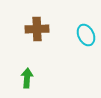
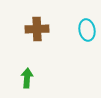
cyan ellipse: moved 1 px right, 5 px up; rotated 15 degrees clockwise
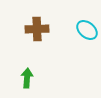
cyan ellipse: rotated 40 degrees counterclockwise
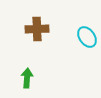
cyan ellipse: moved 7 px down; rotated 15 degrees clockwise
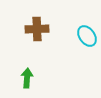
cyan ellipse: moved 1 px up
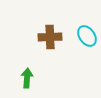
brown cross: moved 13 px right, 8 px down
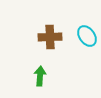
green arrow: moved 13 px right, 2 px up
